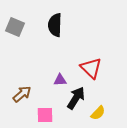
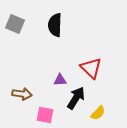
gray square: moved 3 px up
brown arrow: rotated 48 degrees clockwise
pink square: rotated 12 degrees clockwise
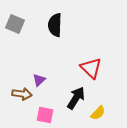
purple triangle: moved 21 px left; rotated 40 degrees counterclockwise
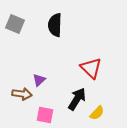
black arrow: moved 1 px right, 1 px down
yellow semicircle: moved 1 px left
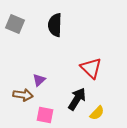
brown arrow: moved 1 px right, 1 px down
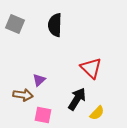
pink square: moved 2 px left
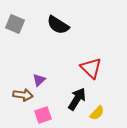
black semicircle: moved 3 px right; rotated 60 degrees counterclockwise
pink square: rotated 30 degrees counterclockwise
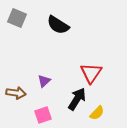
gray square: moved 2 px right, 6 px up
red triangle: moved 5 px down; rotated 20 degrees clockwise
purple triangle: moved 5 px right, 1 px down
brown arrow: moved 7 px left, 2 px up
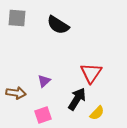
gray square: rotated 18 degrees counterclockwise
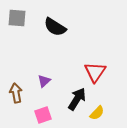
black semicircle: moved 3 px left, 2 px down
red triangle: moved 4 px right, 1 px up
brown arrow: rotated 108 degrees counterclockwise
